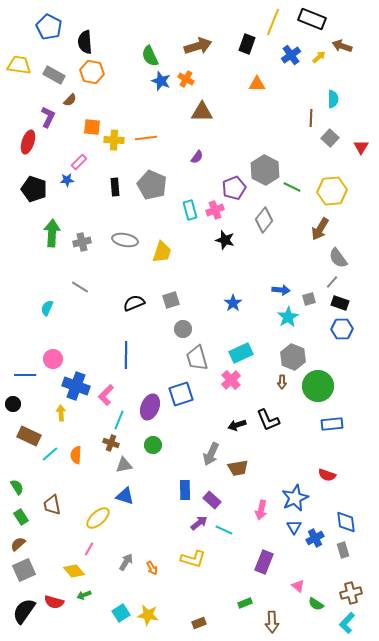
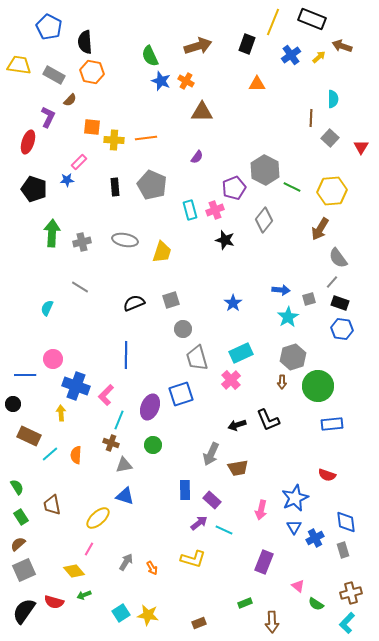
orange cross at (186, 79): moved 2 px down
blue hexagon at (342, 329): rotated 10 degrees clockwise
gray hexagon at (293, 357): rotated 20 degrees clockwise
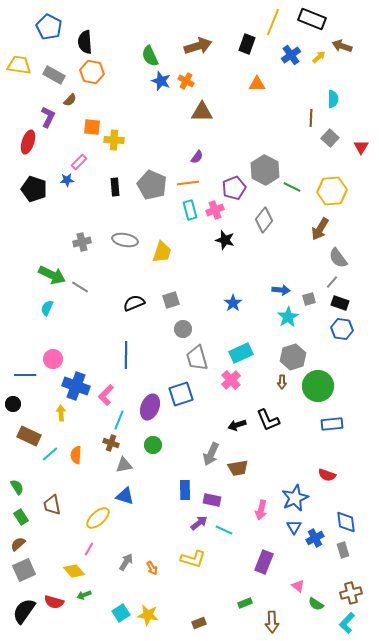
orange line at (146, 138): moved 42 px right, 45 px down
green arrow at (52, 233): moved 42 px down; rotated 112 degrees clockwise
purple rectangle at (212, 500): rotated 30 degrees counterclockwise
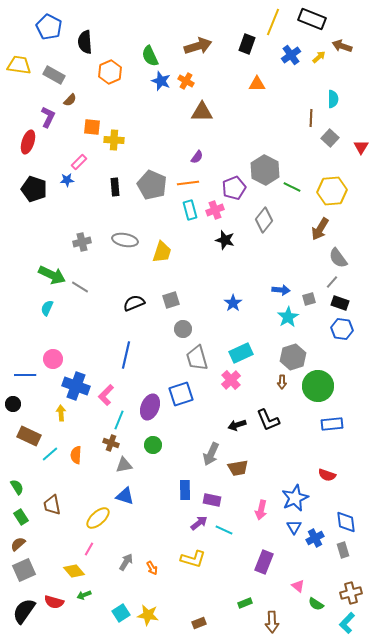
orange hexagon at (92, 72): moved 18 px right; rotated 25 degrees clockwise
blue line at (126, 355): rotated 12 degrees clockwise
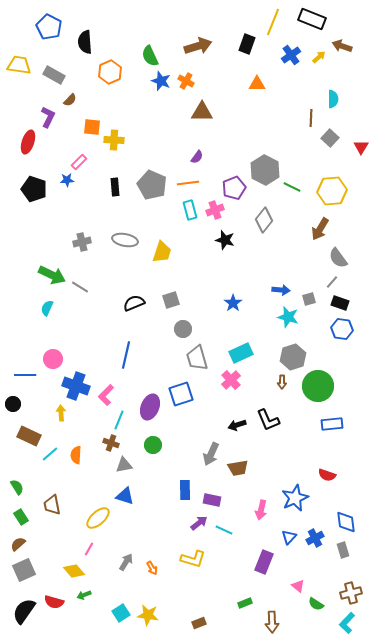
cyan star at (288, 317): rotated 25 degrees counterclockwise
blue triangle at (294, 527): moved 5 px left, 10 px down; rotated 14 degrees clockwise
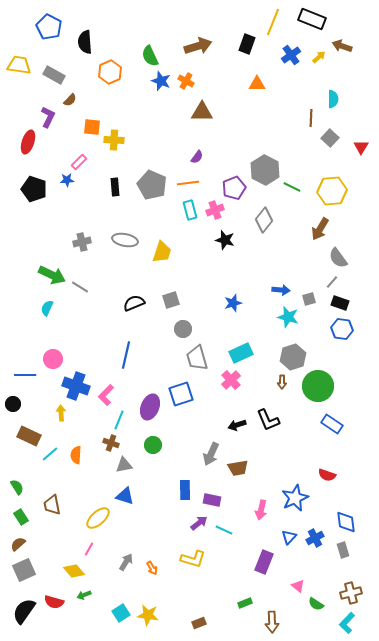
blue star at (233, 303): rotated 18 degrees clockwise
blue rectangle at (332, 424): rotated 40 degrees clockwise
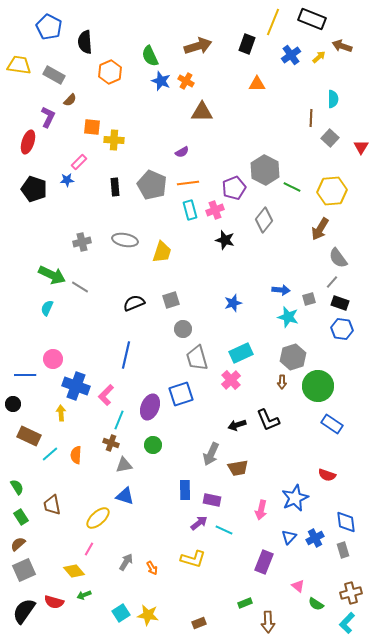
purple semicircle at (197, 157): moved 15 px left, 5 px up; rotated 24 degrees clockwise
brown arrow at (272, 622): moved 4 px left
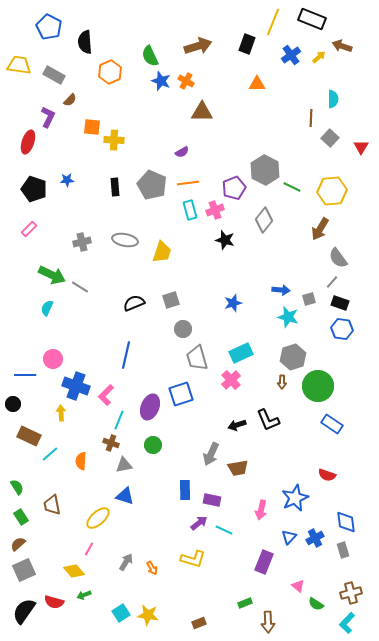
pink rectangle at (79, 162): moved 50 px left, 67 px down
orange semicircle at (76, 455): moved 5 px right, 6 px down
